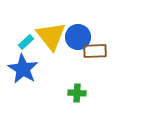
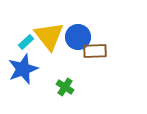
yellow triangle: moved 2 px left
blue star: rotated 20 degrees clockwise
green cross: moved 12 px left, 6 px up; rotated 30 degrees clockwise
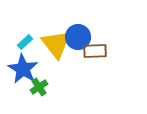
yellow triangle: moved 7 px right, 8 px down
cyan rectangle: moved 1 px left
blue star: rotated 20 degrees counterclockwise
green cross: moved 26 px left; rotated 24 degrees clockwise
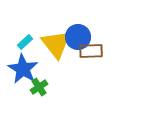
brown rectangle: moved 4 px left
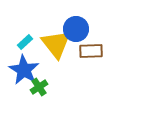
blue circle: moved 2 px left, 8 px up
blue star: moved 1 px right, 1 px down
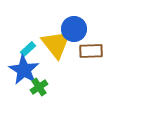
blue circle: moved 2 px left
cyan rectangle: moved 3 px right, 7 px down
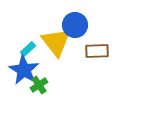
blue circle: moved 1 px right, 4 px up
yellow triangle: moved 2 px up
brown rectangle: moved 6 px right
green cross: moved 2 px up
